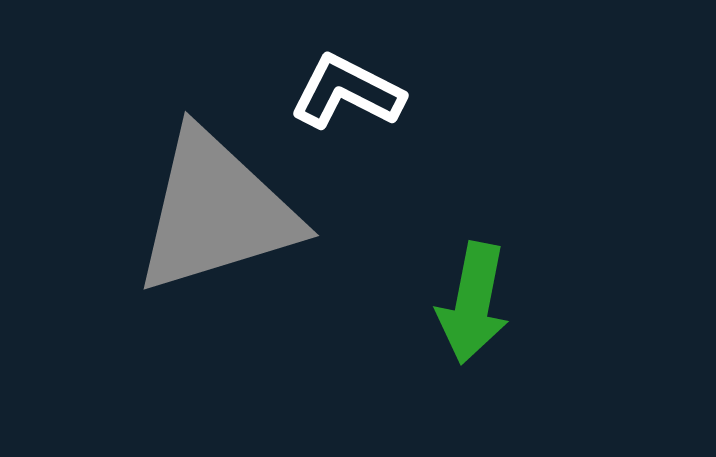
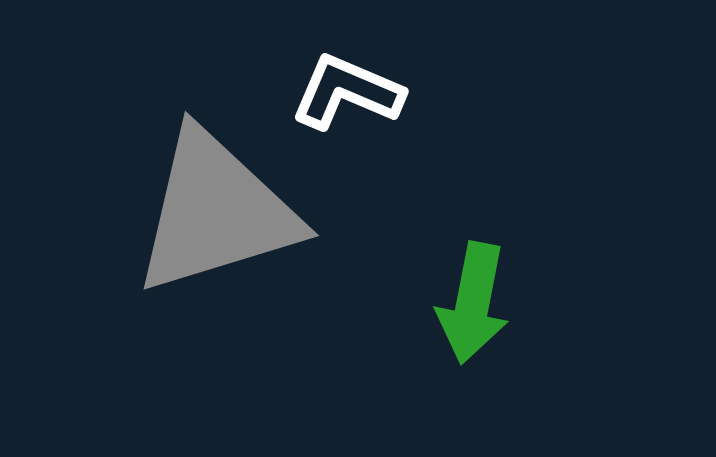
white L-shape: rotated 4 degrees counterclockwise
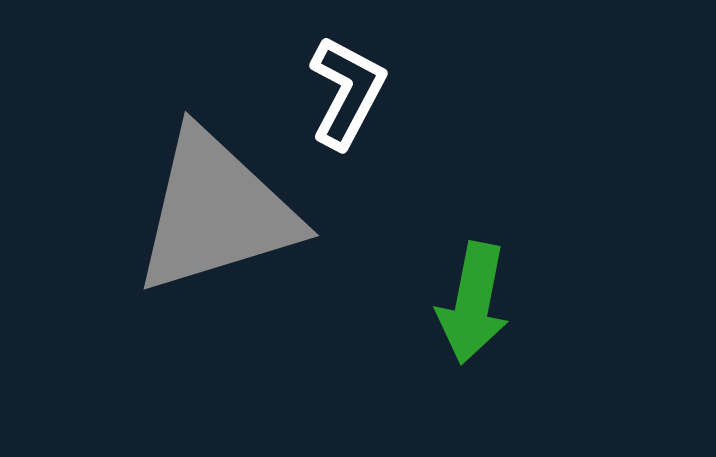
white L-shape: rotated 95 degrees clockwise
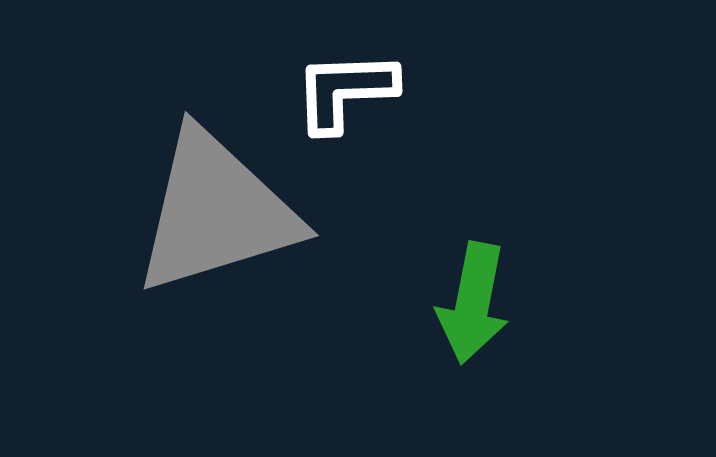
white L-shape: moved 2 px left, 1 px up; rotated 120 degrees counterclockwise
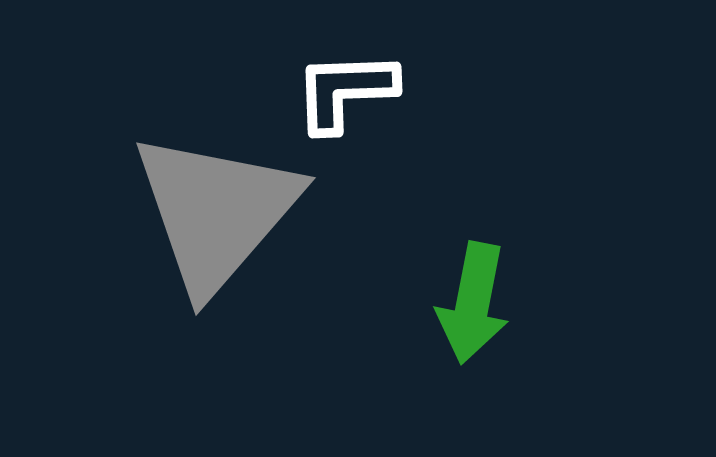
gray triangle: rotated 32 degrees counterclockwise
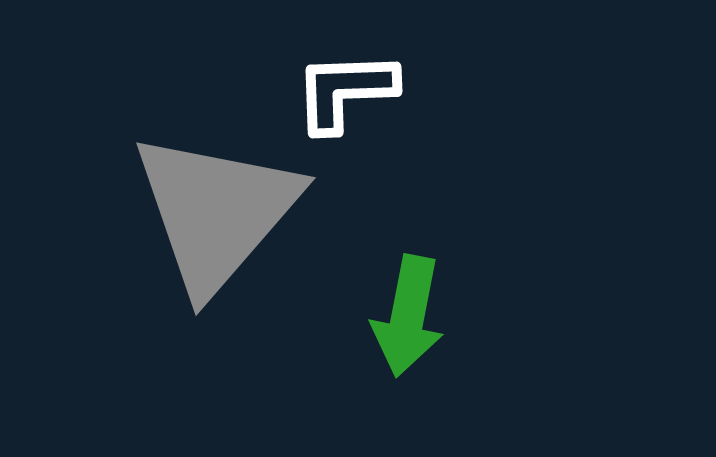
green arrow: moved 65 px left, 13 px down
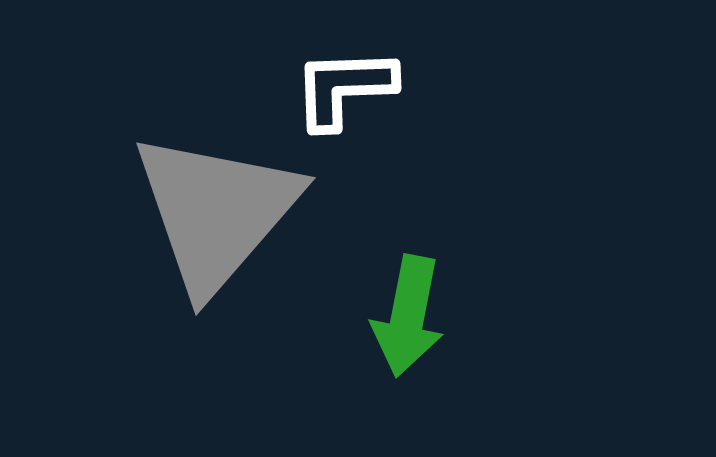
white L-shape: moved 1 px left, 3 px up
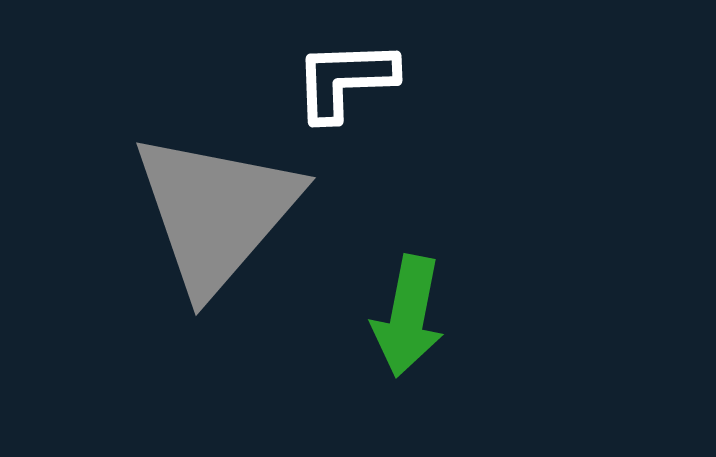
white L-shape: moved 1 px right, 8 px up
